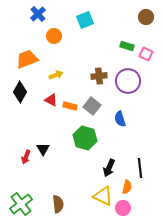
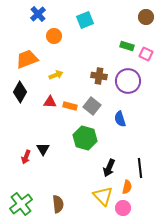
brown cross: rotated 14 degrees clockwise
red triangle: moved 1 px left, 2 px down; rotated 24 degrees counterclockwise
yellow triangle: rotated 20 degrees clockwise
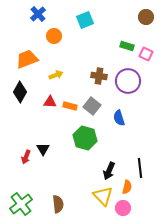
blue semicircle: moved 1 px left, 1 px up
black arrow: moved 3 px down
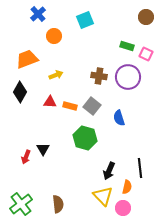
purple circle: moved 4 px up
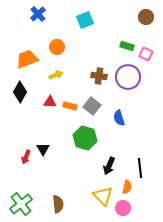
orange circle: moved 3 px right, 11 px down
black arrow: moved 5 px up
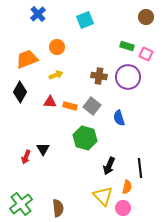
brown semicircle: moved 4 px down
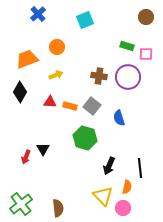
pink square: rotated 24 degrees counterclockwise
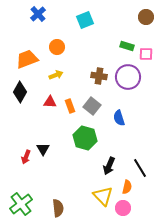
orange rectangle: rotated 56 degrees clockwise
black line: rotated 24 degrees counterclockwise
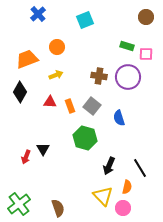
green cross: moved 2 px left
brown semicircle: rotated 12 degrees counterclockwise
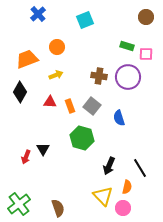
green hexagon: moved 3 px left
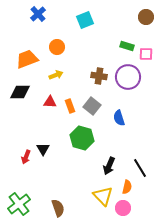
black diamond: rotated 60 degrees clockwise
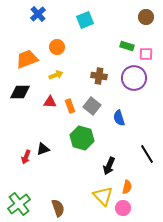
purple circle: moved 6 px right, 1 px down
black triangle: rotated 40 degrees clockwise
black line: moved 7 px right, 14 px up
